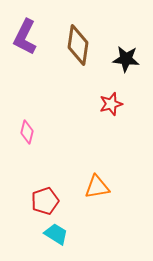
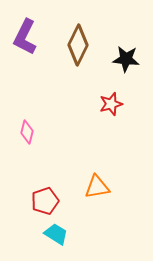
brown diamond: rotated 18 degrees clockwise
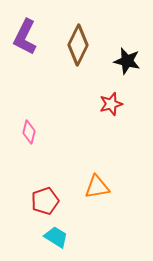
black star: moved 1 px right, 2 px down; rotated 8 degrees clockwise
pink diamond: moved 2 px right
cyan trapezoid: moved 3 px down
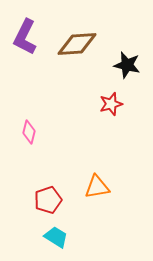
brown diamond: moved 1 px left, 1 px up; rotated 60 degrees clockwise
black star: moved 4 px down
red pentagon: moved 3 px right, 1 px up
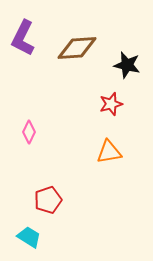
purple L-shape: moved 2 px left, 1 px down
brown diamond: moved 4 px down
pink diamond: rotated 10 degrees clockwise
orange triangle: moved 12 px right, 35 px up
cyan trapezoid: moved 27 px left
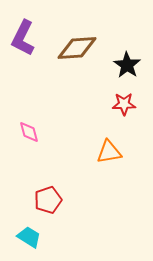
black star: rotated 20 degrees clockwise
red star: moved 13 px right; rotated 15 degrees clockwise
pink diamond: rotated 40 degrees counterclockwise
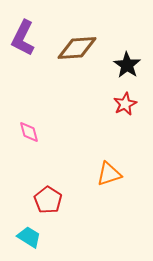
red star: moved 1 px right; rotated 25 degrees counterclockwise
orange triangle: moved 22 px down; rotated 8 degrees counterclockwise
red pentagon: rotated 20 degrees counterclockwise
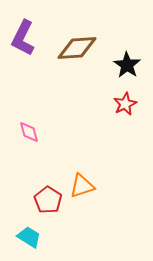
orange triangle: moved 27 px left, 12 px down
